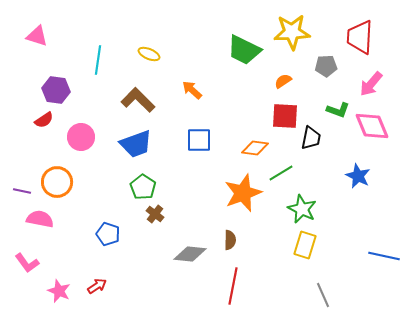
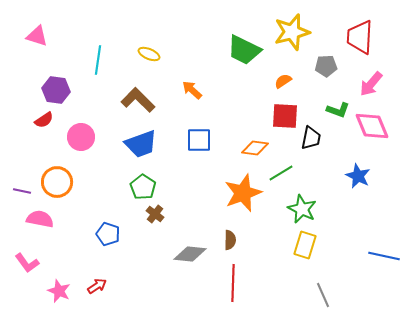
yellow star: rotated 12 degrees counterclockwise
blue trapezoid: moved 5 px right
red line: moved 3 px up; rotated 9 degrees counterclockwise
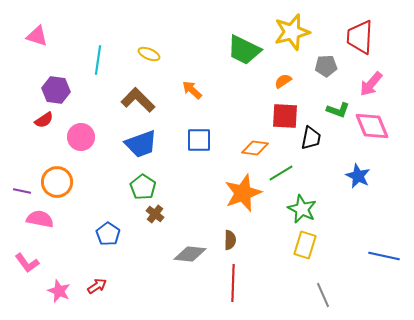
blue pentagon: rotated 15 degrees clockwise
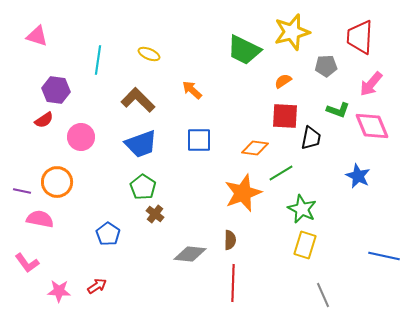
pink star: rotated 20 degrees counterclockwise
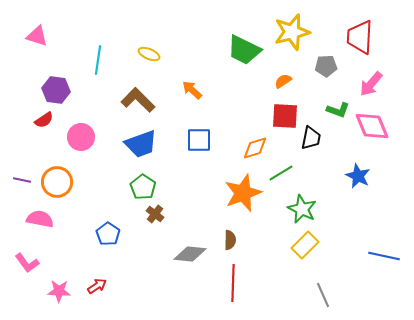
orange diamond: rotated 24 degrees counterclockwise
purple line: moved 11 px up
yellow rectangle: rotated 28 degrees clockwise
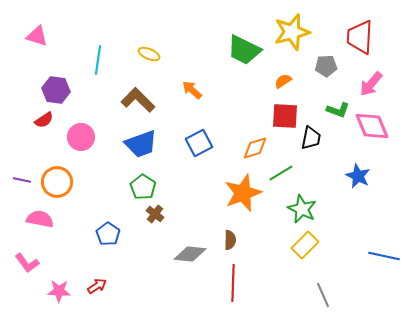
blue square: moved 3 px down; rotated 28 degrees counterclockwise
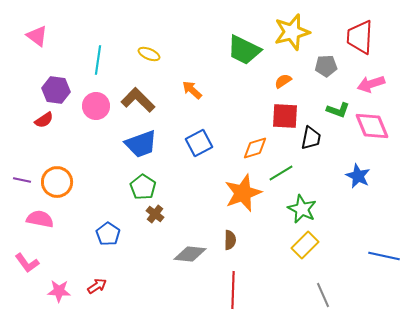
pink triangle: rotated 20 degrees clockwise
pink arrow: rotated 32 degrees clockwise
pink circle: moved 15 px right, 31 px up
red line: moved 7 px down
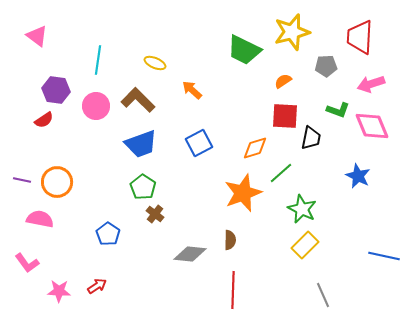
yellow ellipse: moved 6 px right, 9 px down
green line: rotated 10 degrees counterclockwise
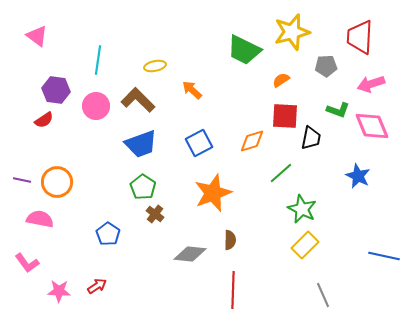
yellow ellipse: moved 3 px down; rotated 35 degrees counterclockwise
orange semicircle: moved 2 px left, 1 px up
orange diamond: moved 3 px left, 7 px up
orange star: moved 30 px left
